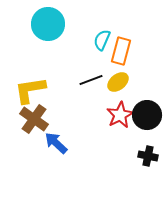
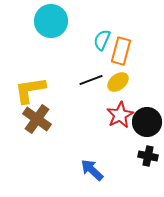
cyan circle: moved 3 px right, 3 px up
black circle: moved 7 px down
brown cross: moved 3 px right
blue arrow: moved 36 px right, 27 px down
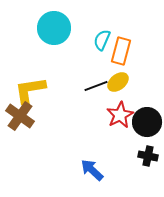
cyan circle: moved 3 px right, 7 px down
black line: moved 5 px right, 6 px down
brown cross: moved 17 px left, 3 px up
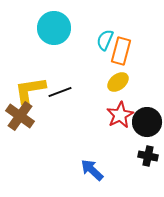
cyan semicircle: moved 3 px right
black line: moved 36 px left, 6 px down
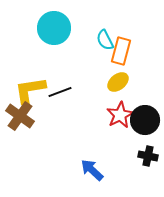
cyan semicircle: rotated 50 degrees counterclockwise
black circle: moved 2 px left, 2 px up
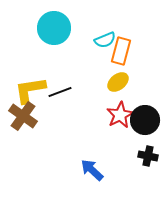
cyan semicircle: rotated 85 degrees counterclockwise
brown cross: moved 3 px right
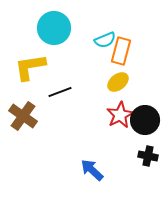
yellow L-shape: moved 23 px up
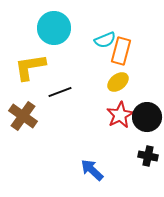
black circle: moved 2 px right, 3 px up
